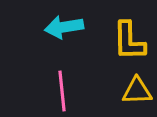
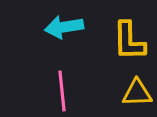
yellow triangle: moved 2 px down
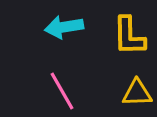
yellow L-shape: moved 5 px up
pink line: rotated 24 degrees counterclockwise
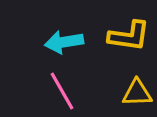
cyan arrow: moved 15 px down
yellow L-shape: rotated 81 degrees counterclockwise
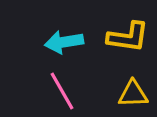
yellow L-shape: moved 1 px left, 1 px down
yellow triangle: moved 4 px left, 1 px down
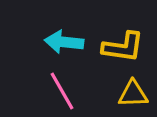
yellow L-shape: moved 5 px left, 10 px down
cyan arrow: rotated 15 degrees clockwise
